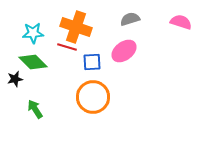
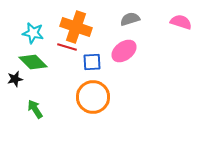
cyan star: rotated 15 degrees clockwise
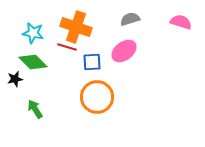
orange circle: moved 4 px right
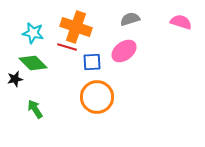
green diamond: moved 1 px down
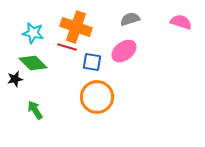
blue square: rotated 12 degrees clockwise
green arrow: moved 1 px down
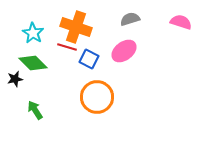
cyan star: rotated 20 degrees clockwise
blue square: moved 3 px left, 3 px up; rotated 18 degrees clockwise
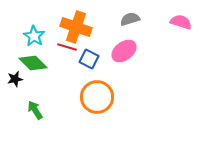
cyan star: moved 1 px right, 3 px down
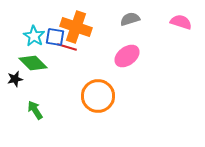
pink ellipse: moved 3 px right, 5 px down
blue square: moved 34 px left, 22 px up; rotated 18 degrees counterclockwise
orange circle: moved 1 px right, 1 px up
